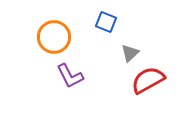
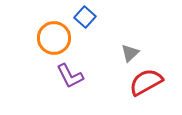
blue square: moved 21 px left, 5 px up; rotated 20 degrees clockwise
orange circle: moved 1 px down
red semicircle: moved 2 px left, 2 px down
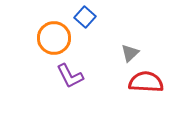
red semicircle: rotated 32 degrees clockwise
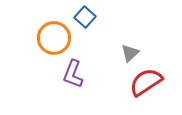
purple L-shape: moved 3 px right, 2 px up; rotated 48 degrees clockwise
red semicircle: rotated 36 degrees counterclockwise
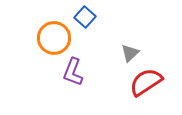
purple L-shape: moved 2 px up
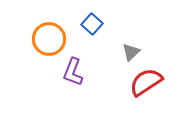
blue square: moved 7 px right, 7 px down
orange circle: moved 5 px left, 1 px down
gray triangle: moved 1 px right, 1 px up
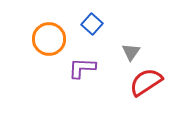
gray triangle: rotated 12 degrees counterclockwise
purple L-shape: moved 9 px right, 4 px up; rotated 72 degrees clockwise
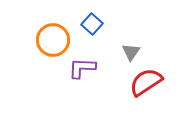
orange circle: moved 4 px right, 1 px down
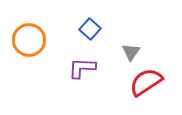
blue square: moved 2 px left, 5 px down
orange circle: moved 24 px left
